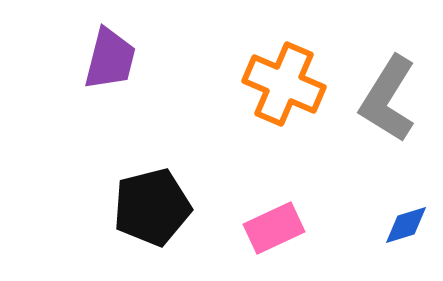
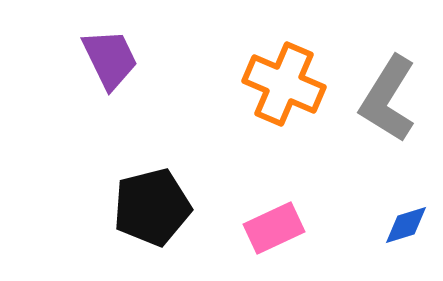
purple trapezoid: rotated 40 degrees counterclockwise
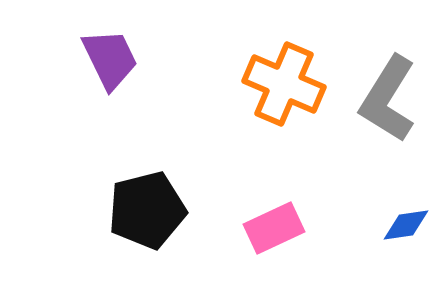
black pentagon: moved 5 px left, 3 px down
blue diamond: rotated 9 degrees clockwise
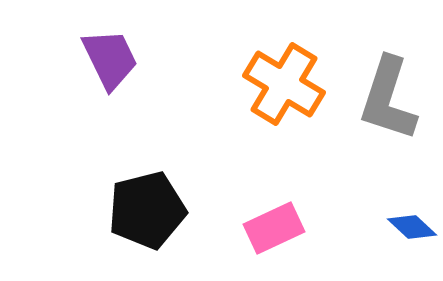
orange cross: rotated 8 degrees clockwise
gray L-shape: rotated 14 degrees counterclockwise
blue diamond: moved 6 px right, 2 px down; rotated 51 degrees clockwise
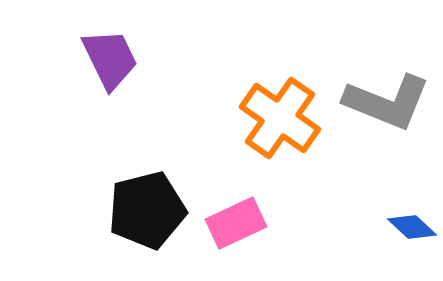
orange cross: moved 4 px left, 34 px down; rotated 4 degrees clockwise
gray L-shape: moved 1 px left, 3 px down; rotated 86 degrees counterclockwise
pink rectangle: moved 38 px left, 5 px up
